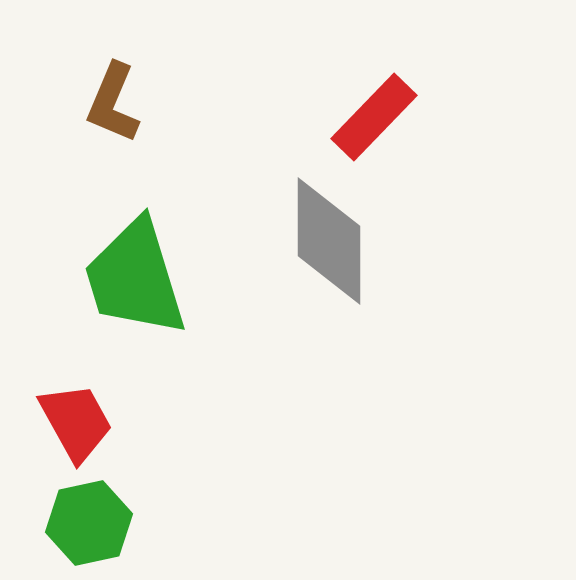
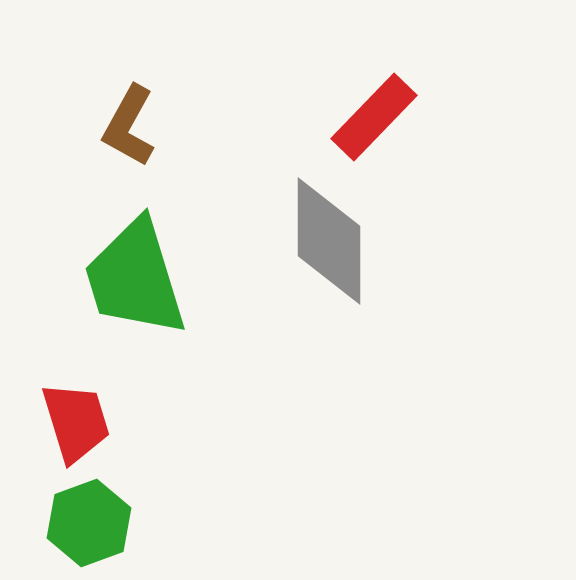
brown L-shape: moved 16 px right, 23 px down; rotated 6 degrees clockwise
red trapezoid: rotated 12 degrees clockwise
green hexagon: rotated 8 degrees counterclockwise
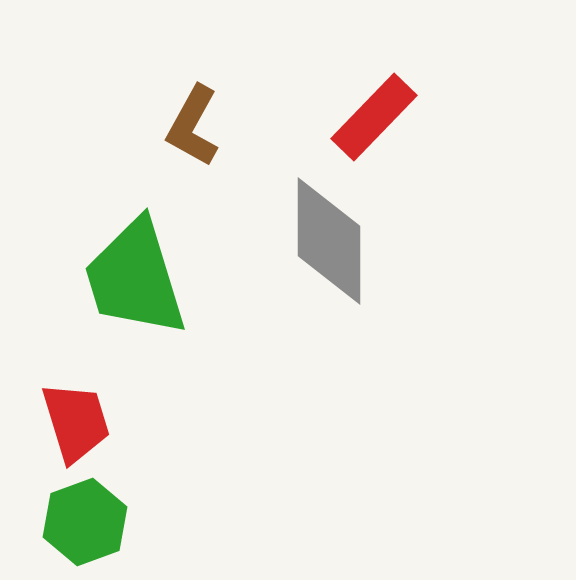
brown L-shape: moved 64 px right
green hexagon: moved 4 px left, 1 px up
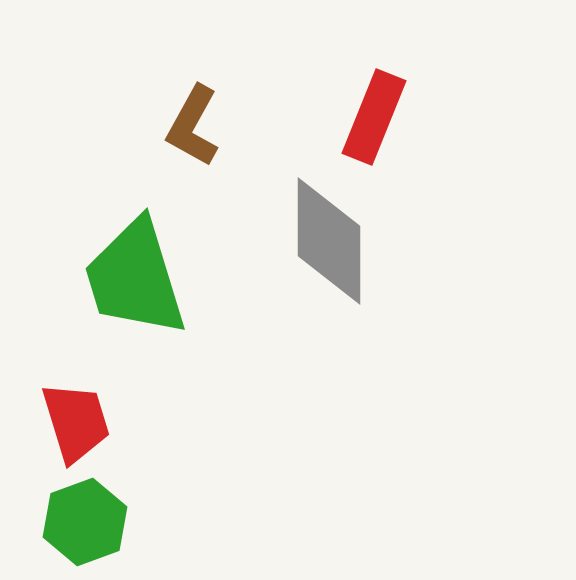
red rectangle: rotated 22 degrees counterclockwise
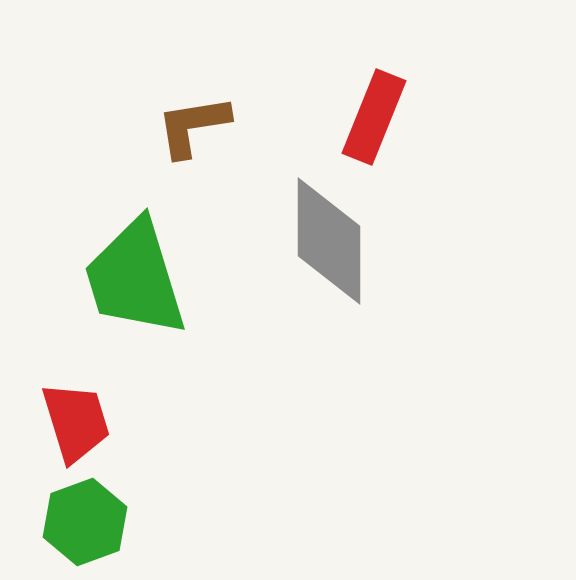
brown L-shape: rotated 52 degrees clockwise
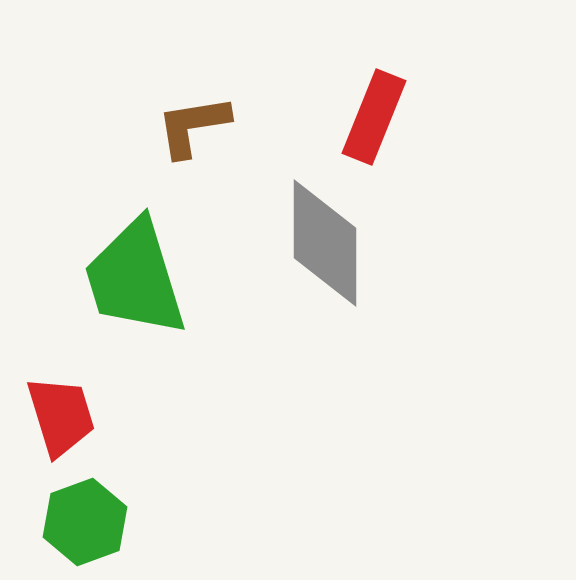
gray diamond: moved 4 px left, 2 px down
red trapezoid: moved 15 px left, 6 px up
